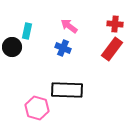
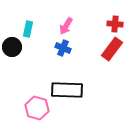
pink arrow: moved 3 px left; rotated 96 degrees counterclockwise
cyan rectangle: moved 1 px right, 2 px up
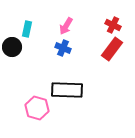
red cross: moved 2 px left, 1 px down; rotated 21 degrees clockwise
cyan rectangle: moved 1 px left
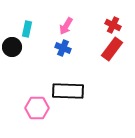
black rectangle: moved 1 px right, 1 px down
pink hexagon: rotated 15 degrees counterclockwise
